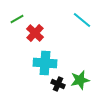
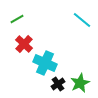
red cross: moved 11 px left, 11 px down
cyan cross: rotated 20 degrees clockwise
green star: moved 3 px down; rotated 12 degrees counterclockwise
black cross: rotated 32 degrees clockwise
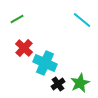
red cross: moved 4 px down
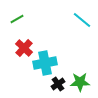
cyan cross: rotated 35 degrees counterclockwise
green star: moved 1 px up; rotated 24 degrees clockwise
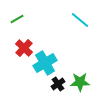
cyan line: moved 2 px left
cyan cross: rotated 20 degrees counterclockwise
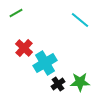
green line: moved 1 px left, 6 px up
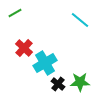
green line: moved 1 px left
black cross: rotated 16 degrees counterclockwise
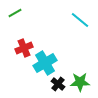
red cross: rotated 24 degrees clockwise
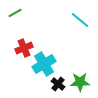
cyan cross: moved 1 px left, 1 px down
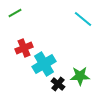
cyan line: moved 3 px right, 1 px up
green star: moved 6 px up
